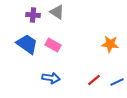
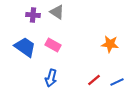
blue trapezoid: moved 2 px left, 3 px down
blue arrow: rotated 96 degrees clockwise
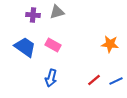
gray triangle: rotated 49 degrees counterclockwise
blue line: moved 1 px left, 1 px up
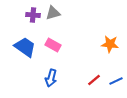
gray triangle: moved 4 px left, 1 px down
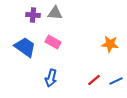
gray triangle: moved 2 px right; rotated 21 degrees clockwise
pink rectangle: moved 3 px up
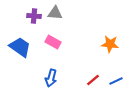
purple cross: moved 1 px right, 1 px down
blue trapezoid: moved 5 px left
red line: moved 1 px left
